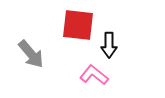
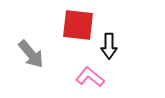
black arrow: moved 1 px down
pink L-shape: moved 4 px left, 2 px down
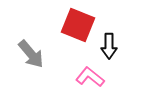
red square: rotated 16 degrees clockwise
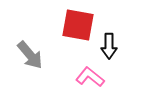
red square: rotated 12 degrees counterclockwise
gray arrow: moved 1 px left, 1 px down
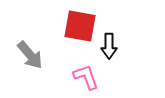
red square: moved 2 px right, 1 px down
pink L-shape: moved 4 px left; rotated 32 degrees clockwise
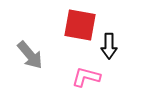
red square: moved 1 px up
pink L-shape: rotated 56 degrees counterclockwise
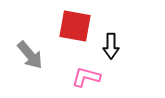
red square: moved 5 px left, 1 px down
black arrow: moved 2 px right
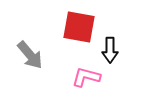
red square: moved 4 px right, 1 px down
black arrow: moved 1 px left, 4 px down
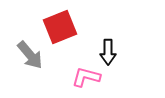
red square: moved 19 px left; rotated 32 degrees counterclockwise
black arrow: moved 2 px left, 2 px down
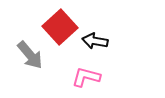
red square: rotated 20 degrees counterclockwise
black arrow: moved 13 px left, 11 px up; rotated 100 degrees clockwise
